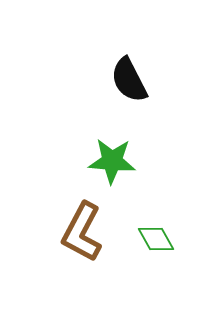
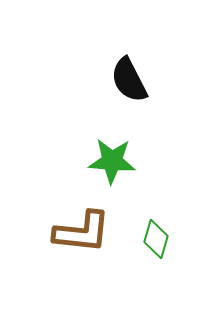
brown L-shape: rotated 112 degrees counterclockwise
green diamond: rotated 45 degrees clockwise
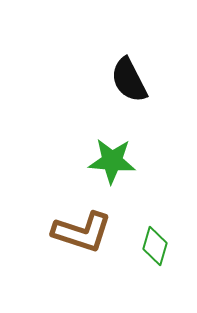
brown L-shape: rotated 12 degrees clockwise
green diamond: moved 1 px left, 7 px down
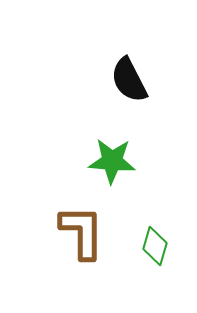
brown L-shape: rotated 108 degrees counterclockwise
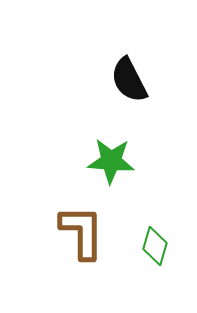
green star: moved 1 px left
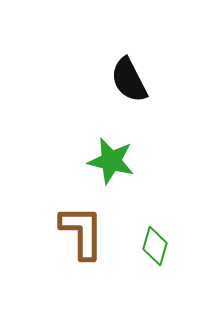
green star: rotated 9 degrees clockwise
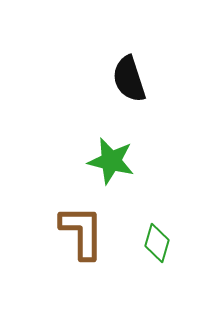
black semicircle: moved 1 px up; rotated 9 degrees clockwise
green diamond: moved 2 px right, 3 px up
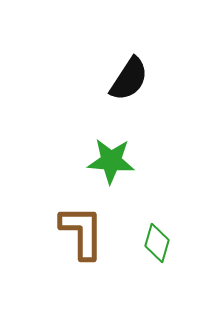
black semicircle: rotated 129 degrees counterclockwise
green star: rotated 9 degrees counterclockwise
